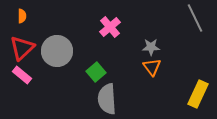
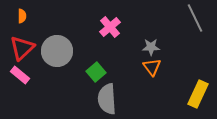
pink rectangle: moved 2 px left
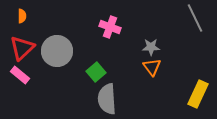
pink cross: rotated 30 degrees counterclockwise
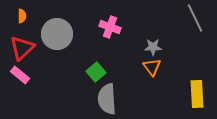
gray star: moved 2 px right
gray circle: moved 17 px up
yellow rectangle: moved 1 px left; rotated 28 degrees counterclockwise
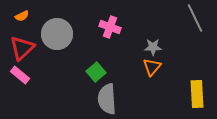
orange semicircle: rotated 64 degrees clockwise
orange triangle: rotated 18 degrees clockwise
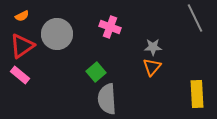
red triangle: moved 2 px up; rotated 8 degrees clockwise
